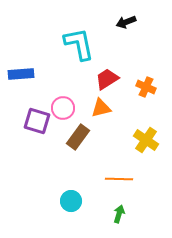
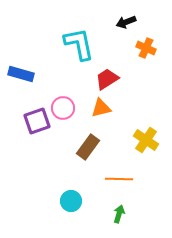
blue rectangle: rotated 20 degrees clockwise
orange cross: moved 39 px up
purple square: rotated 36 degrees counterclockwise
brown rectangle: moved 10 px right, 10 px down
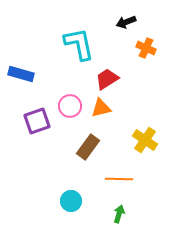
pink circle: moved 7 px right, 2 px up
yellow cross: moved 1 px left
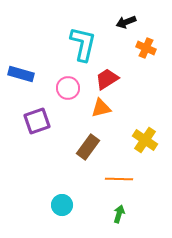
cyan L-shape: moved 4 px right; rotated 24 degrees clockwise
pink circle: moved 2 px left, 18 px up
cyan circle: moved 9 px left, 4 px down
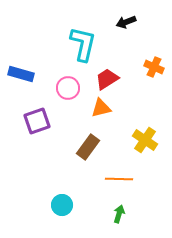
orange cross: moved 8 px right, 19 px down
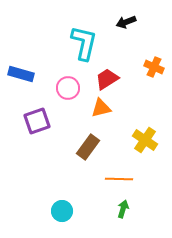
cyan L-shape: moved 1 px right, 1 px up
cyan circle: moved 6 px down
green arrow: moved 4 px right, 5 px up
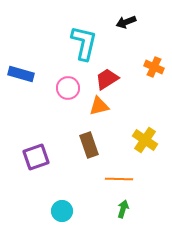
orange triangle: moved 2 px left, 2 px up
purple square: moved 1 px left, 36 px down
brown rectangle: moved 1 px right, 2 px up; rotated 55 degrees counterclockwise
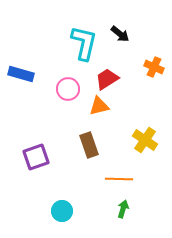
black arrow: moved 6 px left, 12 px down; rotated 120 degrees counterclockwise
pink circle: moved 1 px down
